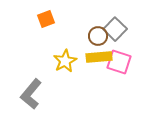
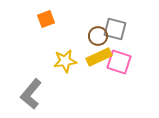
gray square: rotated 30 degrees counterclockwise
yellow rectangle: rotated 20 degrees counterclockwise
yellow star: rotated 20 degrees clockwise
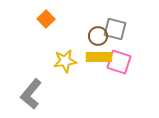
orange square: rotated 24 degrees counterclockwise
yellow rectangle: rotated 25 degrees clockwise
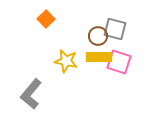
yellow star: moved 1 px right; rotated 20 degrees clockwise
